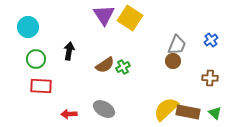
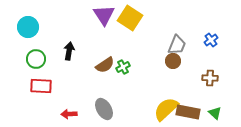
gray ellipse: rotated 30 degrees clockwise
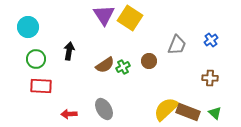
brown circle: moved 24 px left
brown rectangle: rotated 10 degrees clockwise
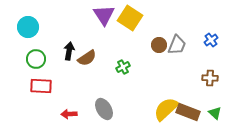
brown circle: moved 10 px right, 16 px up
brown semicircle: moved 18 px left, 7 px up
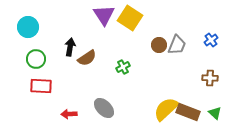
black arrow: moved 1 px right, 4 px up
gray ellipse: moved 1 px up; rotated 15 degrees counterclockwise
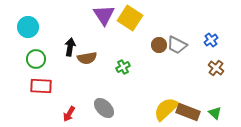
gray trapezoid: rotated 95 degrees clockwise
brown semicircle: rotated 24 degrees clockwise
brown cross: moved 6 px right, 10 px up; rotated 35 degrees clockwise
red arrow: rotated 56 degrees counterclockwise
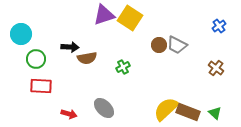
purple triangle: rotated 45 degrees clockwise
cyan circle: moved 7 px left, 7 px down
blue cross: moved 8 px right, 14 px up
black arrow: rotated 84 degrees clockwise
red arrow: rotated 105 degrees counterclockwise
